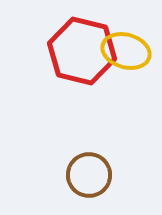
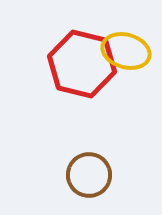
red hexagon: moved 13 px down
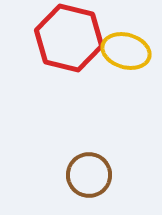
red hexagon: moved 13 px left, 26 px up
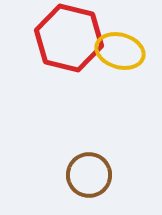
yellow ellipse: moved 6 px left
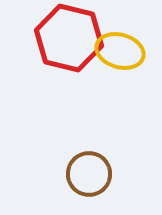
brown circle: moved 1 px up
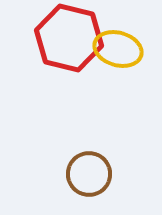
yellow ellipse: moved 2 px left, 2 px up
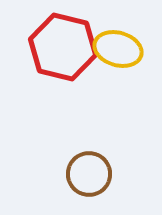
red hexagon: moved 6 px left, 9 px down
